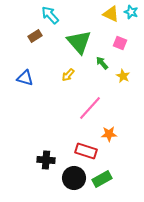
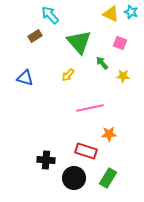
yellow star: rotated 24 degrees counterclockwise
pink line: rotated 36 degrees clockwise
green rectangle: moved 6 px right, 1 px up; rotated 30 degrees counterclockwise
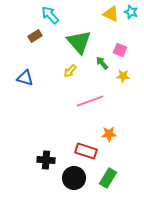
pink square: moved 7 px down
yellow arrow: moved 2 px right, 4 px up
pink line: moved 7 px up; rotated 8 degrees counterclockwise
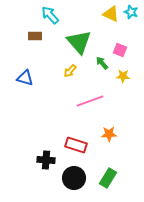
brown rectangle: rotated 32 degrees clockwise
red rectangle: moved 10 px left, 6 px up
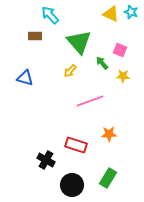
black cross: rotated 24 degrees clockwise
black circle: moved 2 px left, 7 px down
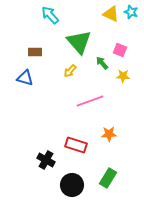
brown rectangle: moved 16 px down
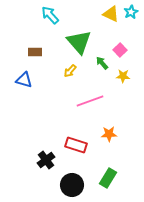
cyan star: rotated 24 degrees clockwise
pink square: rotated 24 degrees clockwise
blue triangle: moved 1 px left, 2 px down
black cross: rotated 24 degrees clockwise
